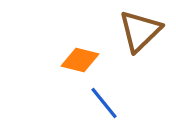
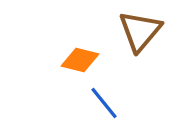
brown triangle: rotated 6 degrees counterclockwise
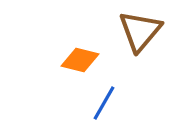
blue line: rotated 69 degrees clockwise
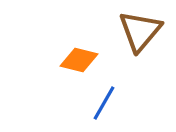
orange diamond: moved 1 px left
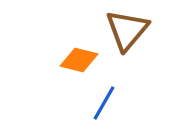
brown triangle: moved 13 px left, 1 px up
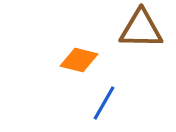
brown triangle: moved 14 px right, 1 px up; rotated 51 degrees clockwise
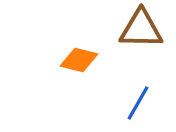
blue line: moved 34 px right
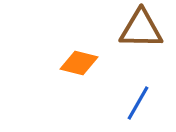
orange diamond: moved 3 px down
